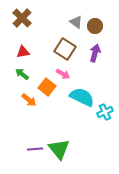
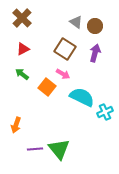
red triangle: moved 3 px up; rotated 16 degrees counterclockwise
orange arrow: moved 13 px left, 25 px down; rotated 70 degrees clockwise
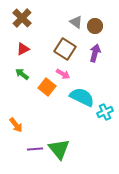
orange arrow: rotated 56 degrees counterclockwise
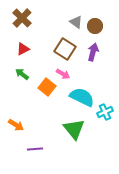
purple arrow: moved 2 px left, 1 px up
orange arrow: rotated 21 degrees counterclockwise
green triangle: moved 15 px right, 20 px up
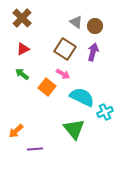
orange arrow: moved 6 px down; rotated 105 degrees clockwise
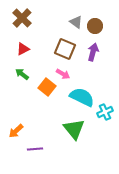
brown square: rotated 10 degrees counterclockwise
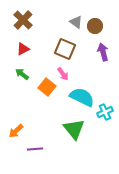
brown cross: moved 1 px right, 2 px down
purple arrow: moved 10 px right; rotated 30 degrees counterclockwise
pink arrow: rotated 24 degrees clockwise
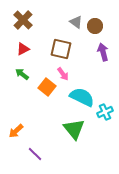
brown square: moved 4 px left; rotated 10 degrees counterclockwise
purple line: moved 5 px down; rotated 49 degrees clockwise
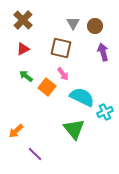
gray triangle: moved 3 px left, 1 px down; rotated 24 degrees clockwise
brown square: moved 1 px up
green arrow: moved 4 px right, 2 px down
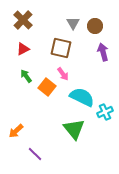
green arrow: rotated 16 degrees clockwise
